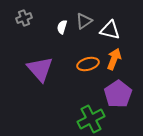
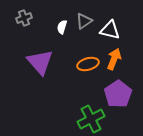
purple triangle: moved 7 px up
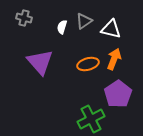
gray cross: rotated 35 degrees clockwise
white triangle: moved 1 px right, 1 px up
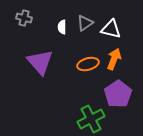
gray triangle: moved 1 px right, 2 px down
white semicircle: rotated 16 degrees counterclockwise
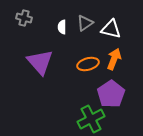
purple pentagon: moved 7 px left
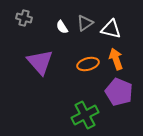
white semicircle: rotated 32 degrees counterclockwise
orange arrow: moved 2 px right; rotated 40 degrees counterclockwise
purple pentagon: moved 8 px right, 2 px up; rotated 16 degrees counterclockwise
green cross: moved 6 px left, 4 px up
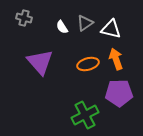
purple pentagon: moved 1 px down; rotated 24 degrees counterclockwise
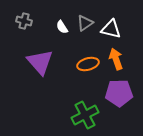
gray cross: moved 3 px down
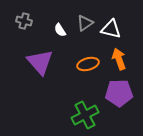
white semicircle: moved 2 px left, 3 px down
orange arrow: moved 3 px right
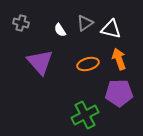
gray cross: moved 3 px left, 2 px down
